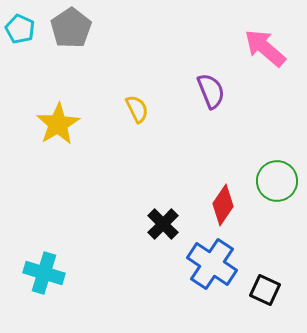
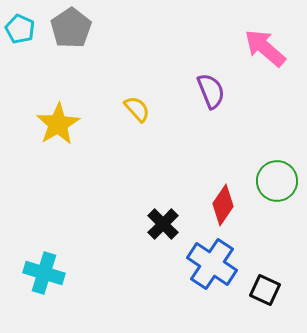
yellow semicircle: rotated 16 degrees counterclockwise
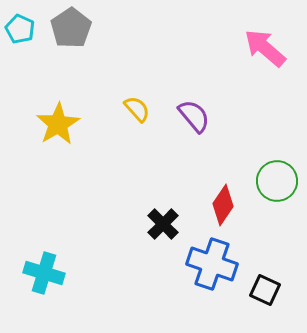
purple semicircle: moved 17 px left, 25 px down; rotated 18 degrees counterclockwise
blue cross: rotated 15 degrees counterclockwise
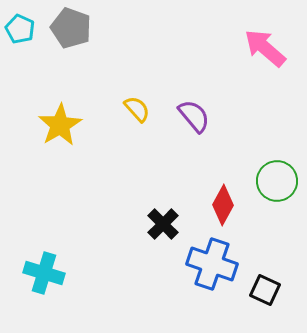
gray pentagon: rotated 18 degrees counterclockwise
yellow star: moved 2 px right, 1 px down
red diamond: rotated 6 degrees counterclockwise
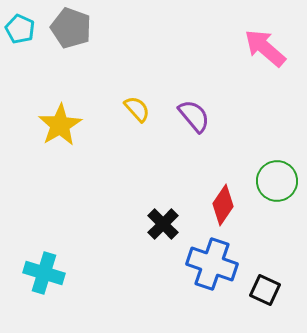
red diamond: rotated 6 degrees clockwise
